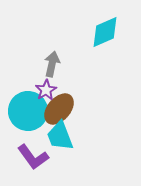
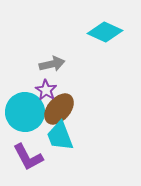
cyan diamond: rotated 48 degrees clockwise
gray arrow: rotated 65 degrees clockwise
purple star: rotated 10 degrees counterclockwise
cyan circle: moved 3 px left, 1 px down
purple L-shape: moved 5 px left; rotated 8 degrees clockwise
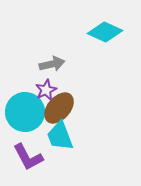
purple star: rotated 15 degrees clockwise
brown ellipse: moved 1 px up
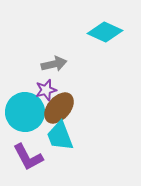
gray arrow: moved 2 px right
purple star: rotated 10 degrees clockwise
